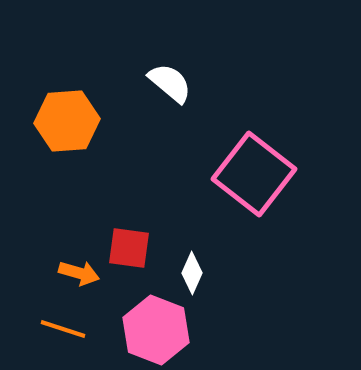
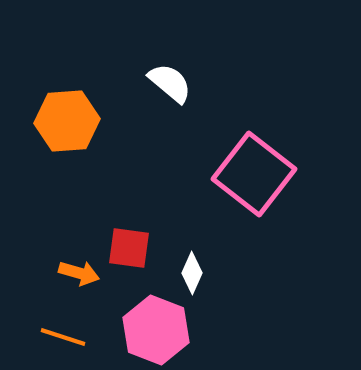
orange line: moved 8 px down
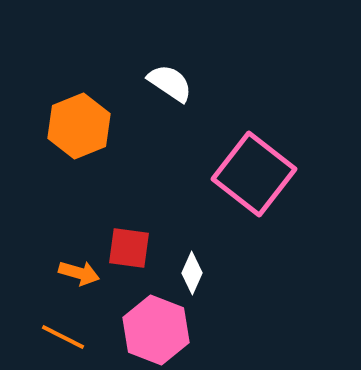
white semicircle: rotated 6 degrees counterclockwise
orange hexagon: moved 12 px right, 5 px down; rotated 18 degrees counterclockwise
orange line: rotated 9 degrees clockwise
